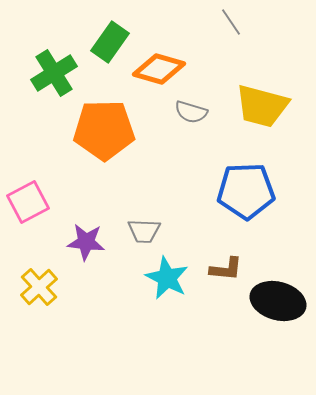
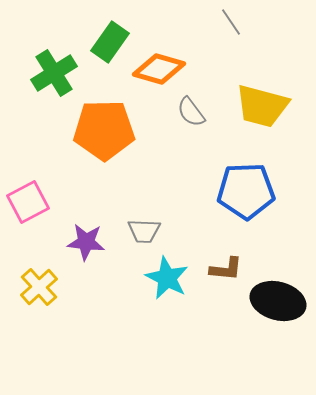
gray semicircle: rotated 36 degrees clockwise
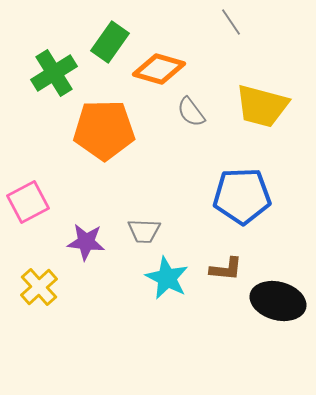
blue pentagon: moved 4 px left, 5 px down
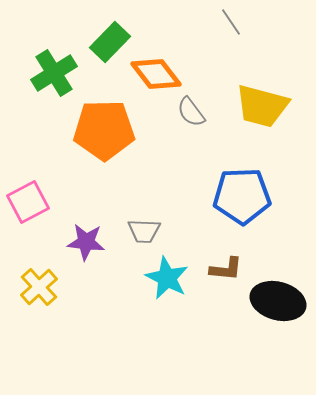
green rectangle: rotated 9 degrees clockwise
orange diamond: moved 3 px left, 5 px down; rotated 36 degrees clockwise
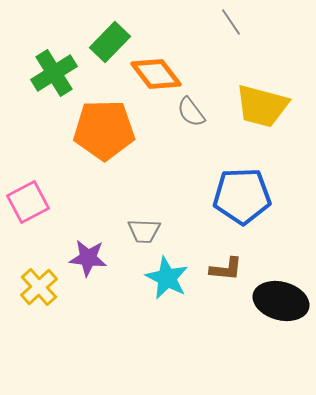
purple star: moved 2 px right, 16 px down
black ellipse: moved 3 px right
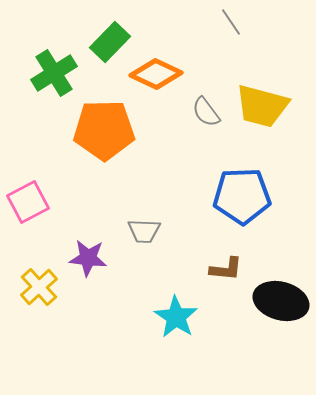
orange diamond: rotated 27 degrees counterclockwise
gray semicircle: moved 15 px right
cyan star: moved 9 px right, 39 px down; rotated 6 degrees clockwise
